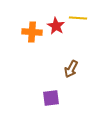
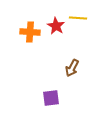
orange cross: moved 2 px left
brown arrow: moved 1 px right, 1 px up
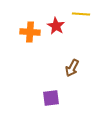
yellow line: moved 3 px right, 4 px up
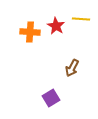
yellow line: moved 5 px down
purple square: rotated 24 degrees counterclockwise
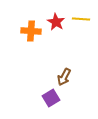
red star: moved 4 px up
orange cross: moved 1 px right, 1 px up
brown arrow: moved 8 px left, 9 px down
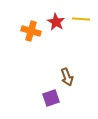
orange cross: rotated 12 degrees clockwise
brown arrow: moved 3 px right; rotated 48 degrees counterclockwise
purple square: rotated 12 degrees clockwise
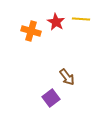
brown arrow: rotated 18 degrees counterclockwise
purple square: rotated 18 degrees counterclockwise
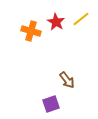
yellow line: rotated 42 degrees counterclockwise
brown arrow: moved 3 px down
purple square: moved 6 px down; rotated 18 degrees clockwise
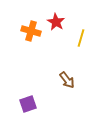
yellow line: moved 19 px down; rotated 36 degrees counterclockwise
purple square: moved 23 px left
